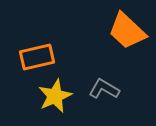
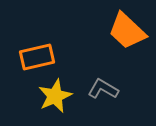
gray L-shape: moved 1 px left
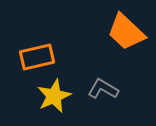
orange trapezoid: moved 1 px left, 1 px down
yellow star: moved 1 px left
